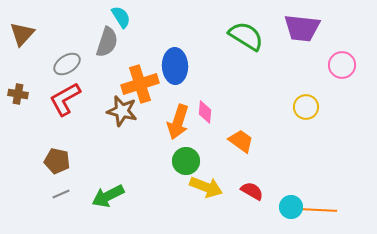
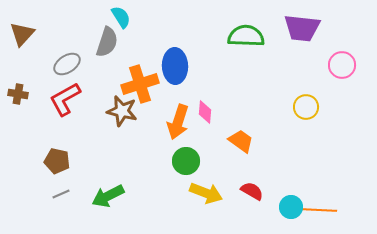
green semicircle: rotated 30 degrees counterclockwise
yellow arrow: moved 6 px down
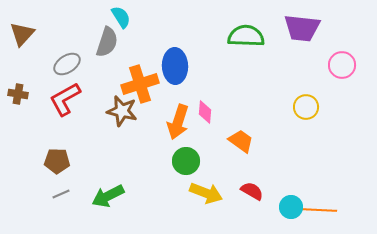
brown pentagon: rotated 10 degrees counterclockwise
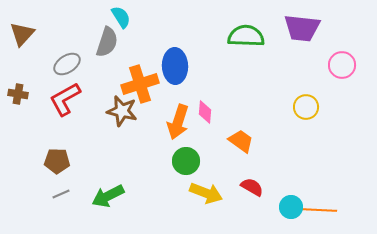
red semicircle: moved 4 px up
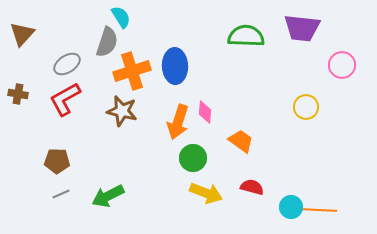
orange cross: moved 8 px left, 13 px up
green circle: moved 7 px right, 3 px up
red semicircle: rotated 15 degrees counterclockwise
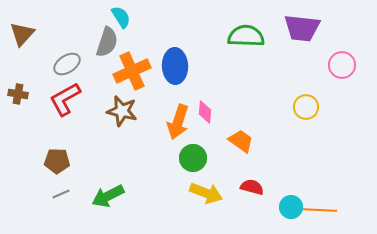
orange cross: rotated 6 degrees counterclockwise
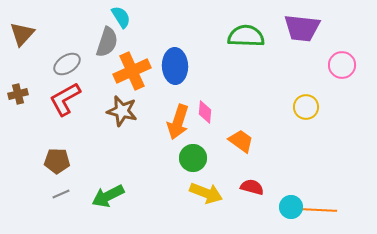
brown cross: rotated 24 degrees counterclockwise
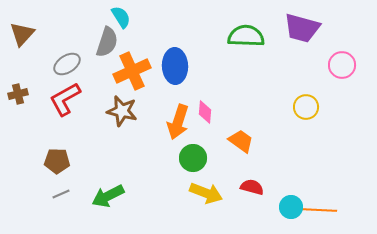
purple trapezoid: rotated 9 degrees clockwise
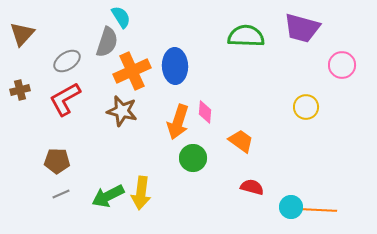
gray ellipse: moved 3 px up
brown cross: moved 2 px right, 4 px up
yellow arrow: moved 65 px left; rotated 76 degrees clockwise
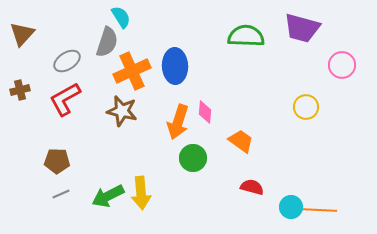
yellow arrow: rotated 12 degrees counterclockwise
